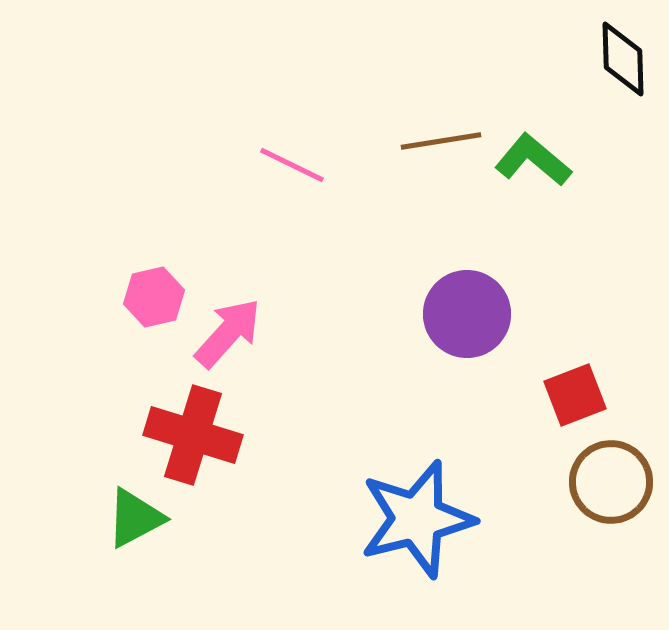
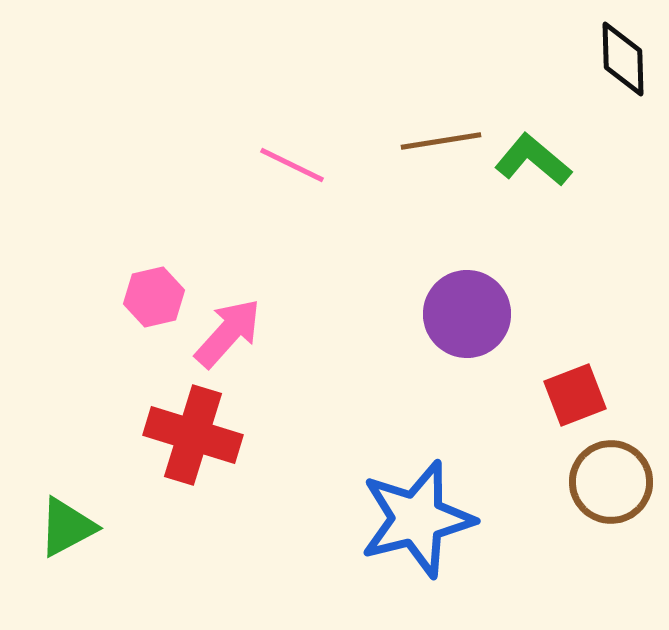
green triangle: moved 68 px left, 9 px down
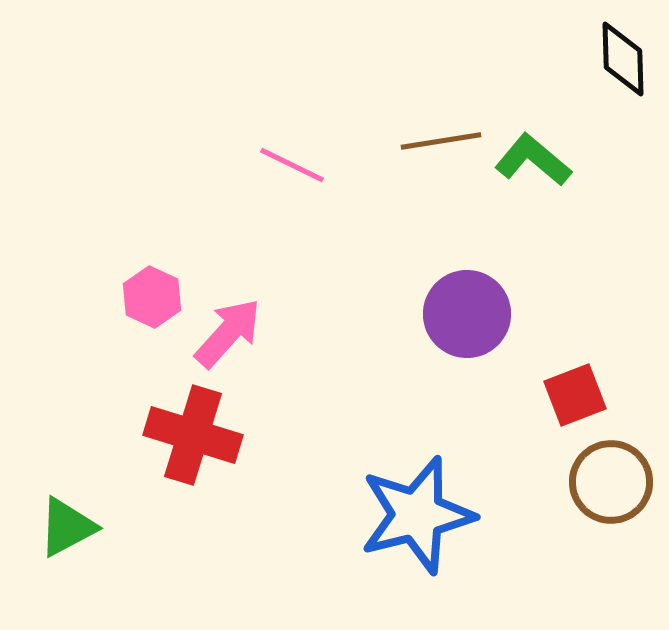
pink hexagon: moved 2 px left; rotated 22 degrees counterclockwise
blue star: moved 4 px up
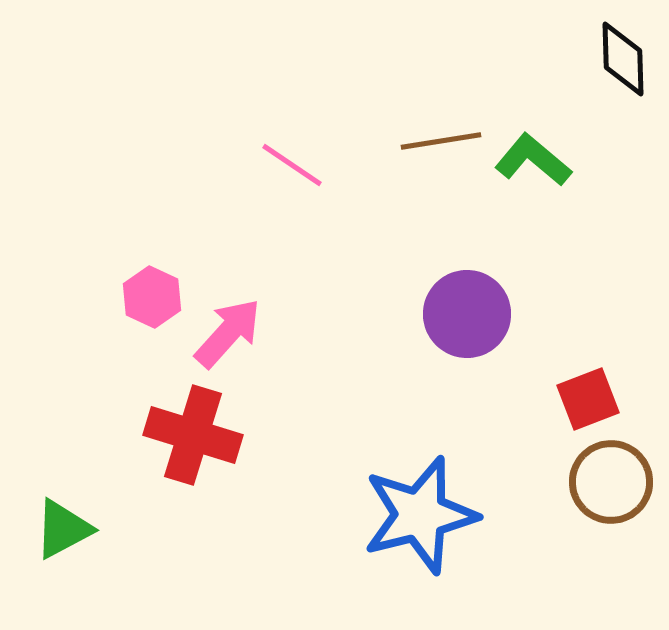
pink line: rotated 8 degrees clockwise
red square: moved 13 px right, 4 px down
blue star: moved 3 px right
green triangle: moved 4 px left, 2 px down
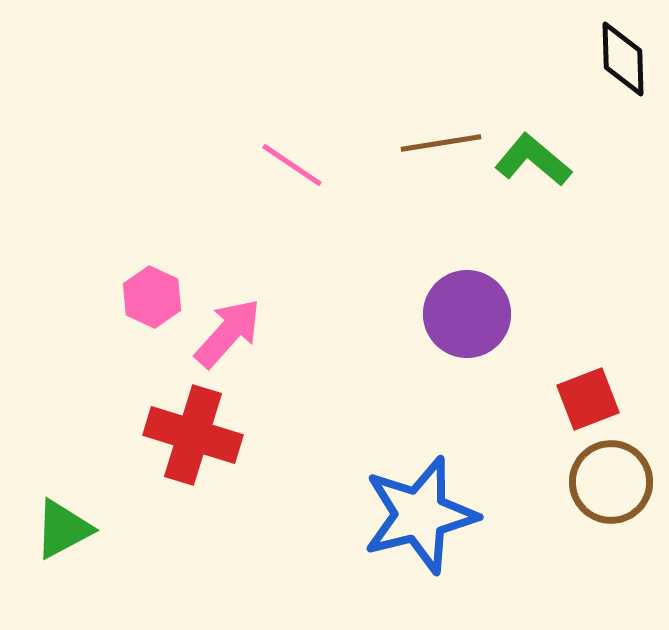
brown line: moved 2 px down
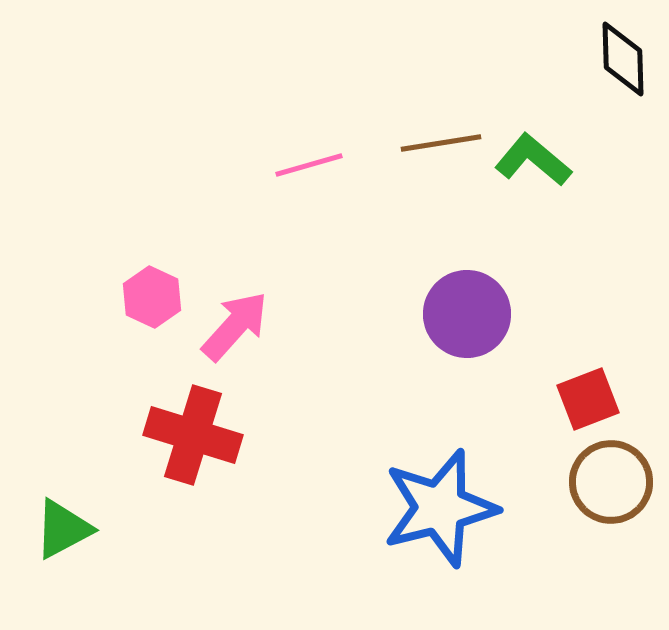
pink line: moved 17 px right; rotated 50 degrees counterclockwise
pink arrow: moved 7 px right, 7 px up
blue star: moved 20 px right, 7 px up
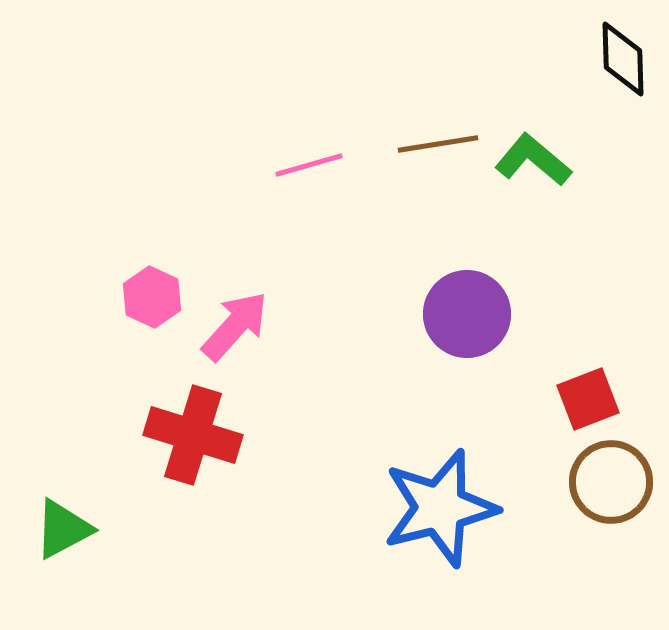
brown line: moved 3 px left, 1 px down
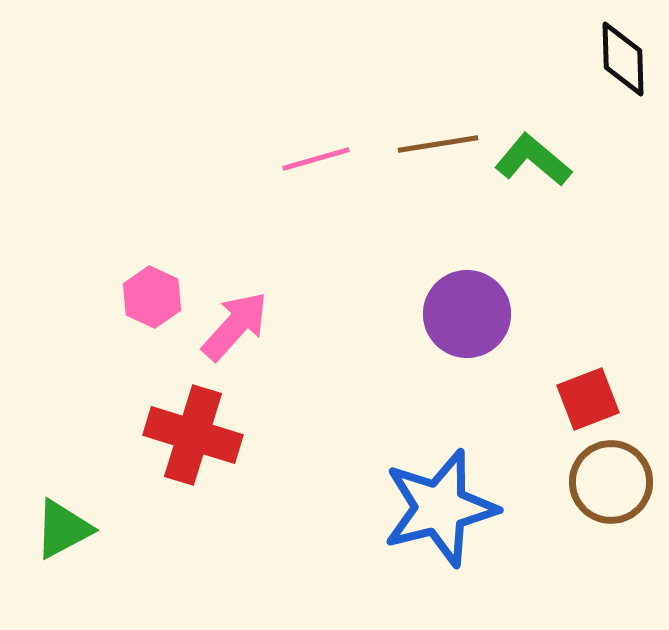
pink line: moved 7 px right, 6 px up
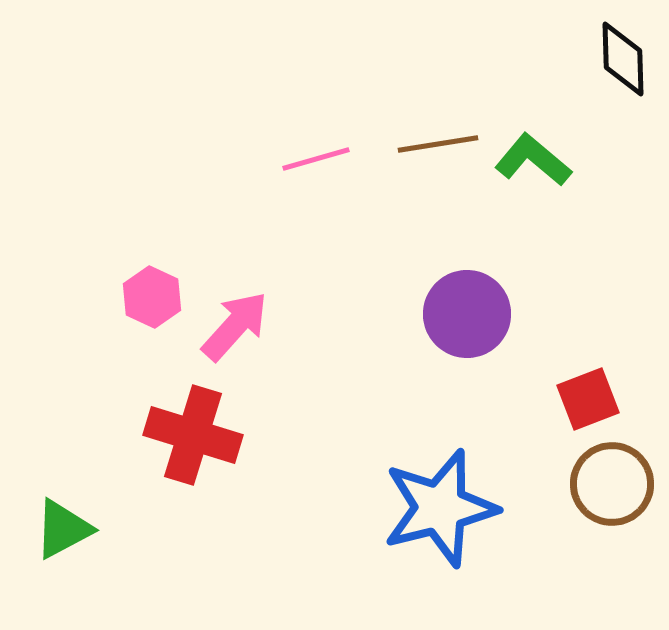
brown circle: moved 1 px right, 2 px down
